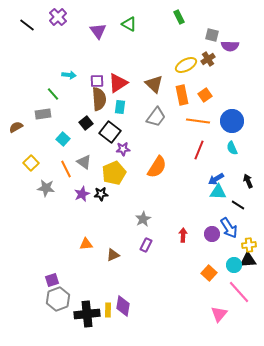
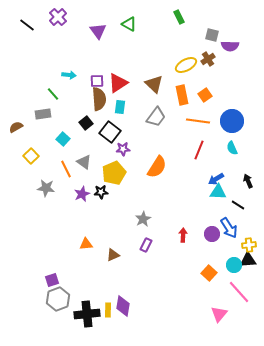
yellow square at (31, 163): moved 7 px up
black star at (101, 194): moved 2 px up
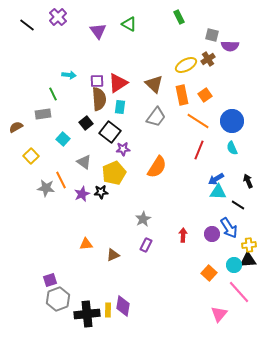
green line at (53, 94): rotated 16 degrees clockwise
orange line at (198, 121): rotated 25 degrees clockwise
orange line at (66, 169): moved 5 px left, 11 px down
purple square at (52, 280): moved 2 px left
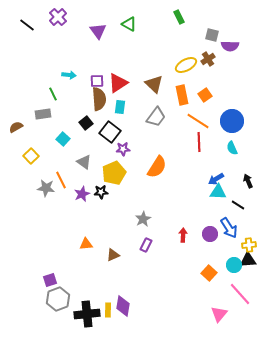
red line at (199, 150): moved 8 px up; rotated 24 degrees counterclockwise
purple circle at (212, 234): moved 2 px left
pink line at (239, 292): moved 1 px right, 2 px down
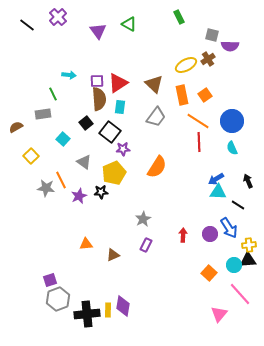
purple star at (82, 194): moved 3 px left, 2 px down
